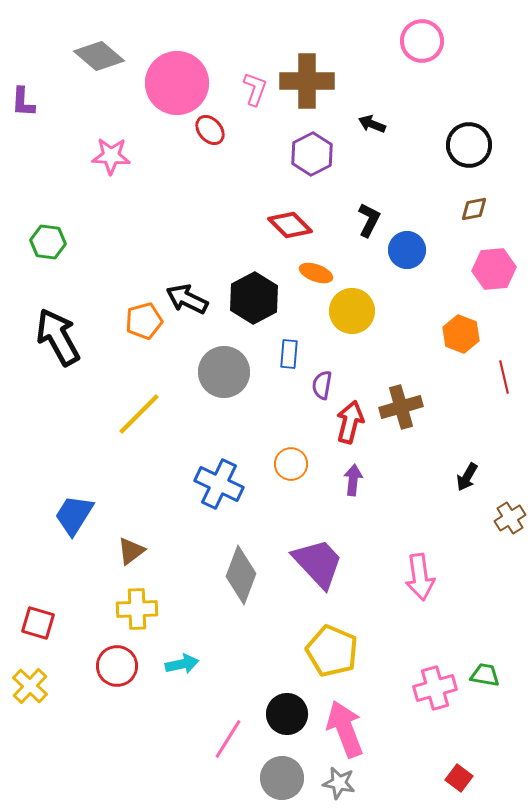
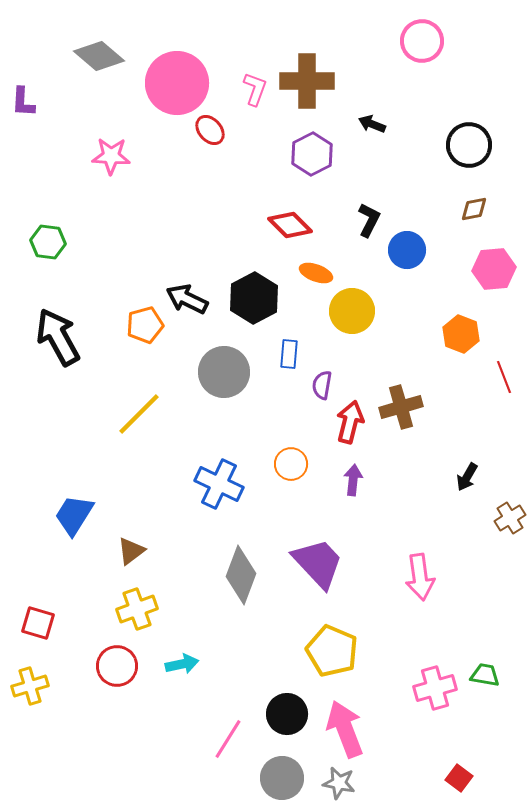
orange pentagon at (144, 321): moved 1 px right, 4 px down
red line at (504, 377): rotated 8 degrees counterclockwise
yellow cross at (137, 609): rotated 18 degrees counterclockwise
yellow cross at (30, 686): rotated 30 degrees clockwise
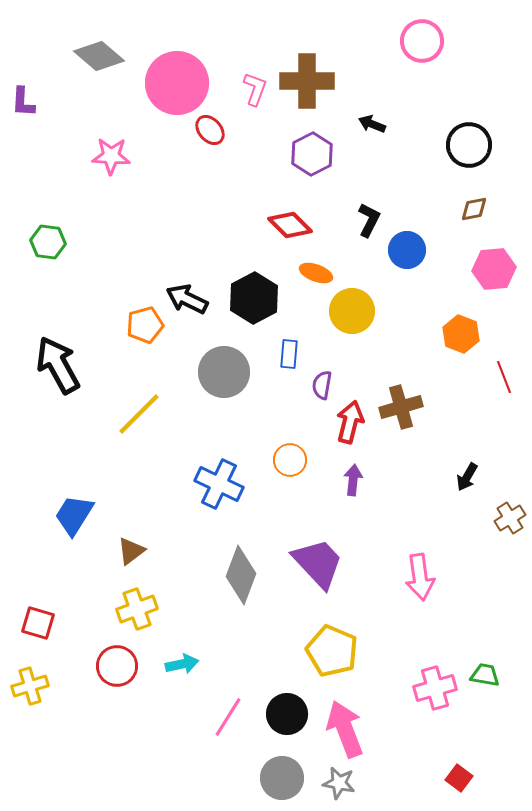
black arrow at (58, 337): moved 28 px down
orange circle at (291, 464): moved 1 px left, 4 px up
pink line at (228, 739): moved 22 px up
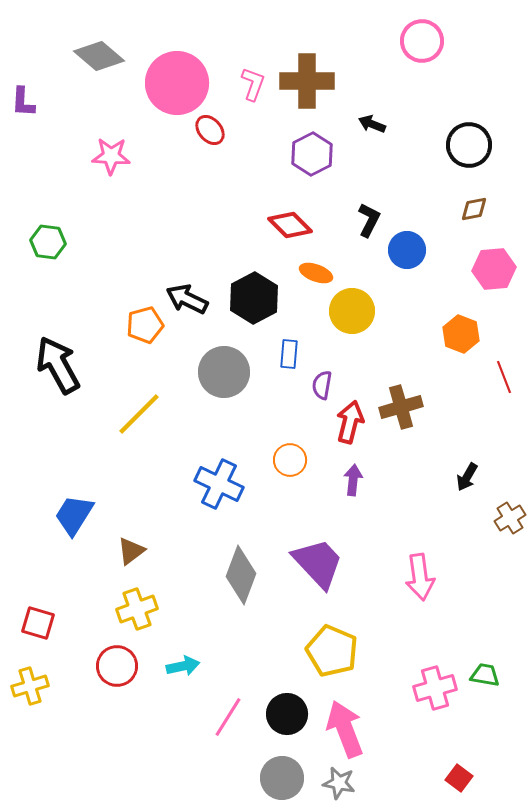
pink L-shape at (255, 89): moved 2 px left, 5 px up
cyan arrow at (182, 664): moved 1 px right, 2 px down
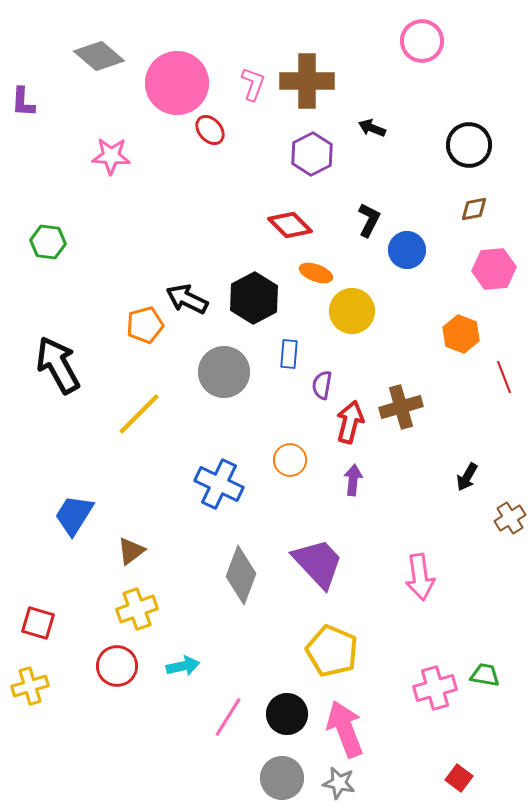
black arrow at (372, 124): moved 4 px down
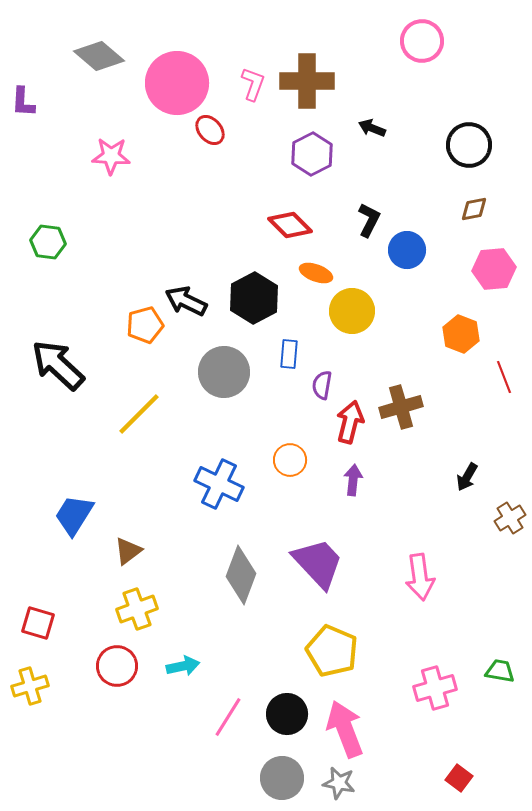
black arrow at (187, 299): moved 1 px left, 2 px down
black arrow at (58, 365): rotated 18 degrees counterclockwise
brown triangle at (131, 551): moved 3 px left
green trapezoid at (485, 675): moved 15 px right, 4 px up
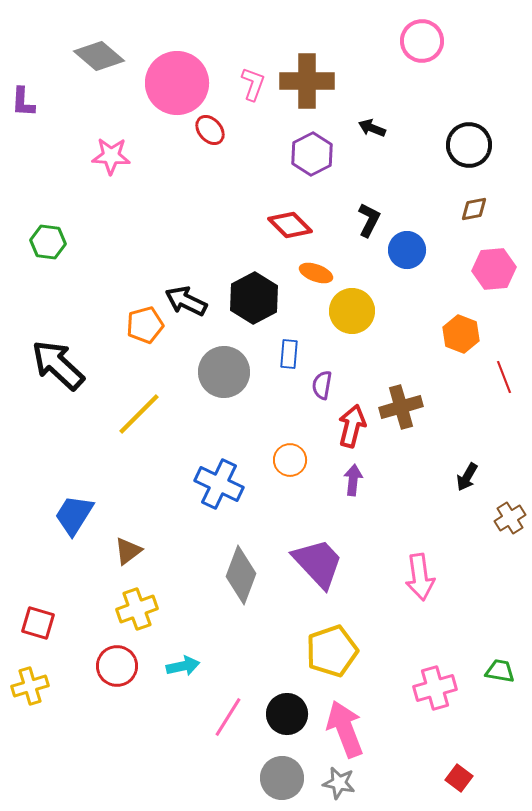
red arrow at (350, 422): moved 2 px right, 4 px down
yellow pentagon at (332, 651): rotated 30 degrees clockwise
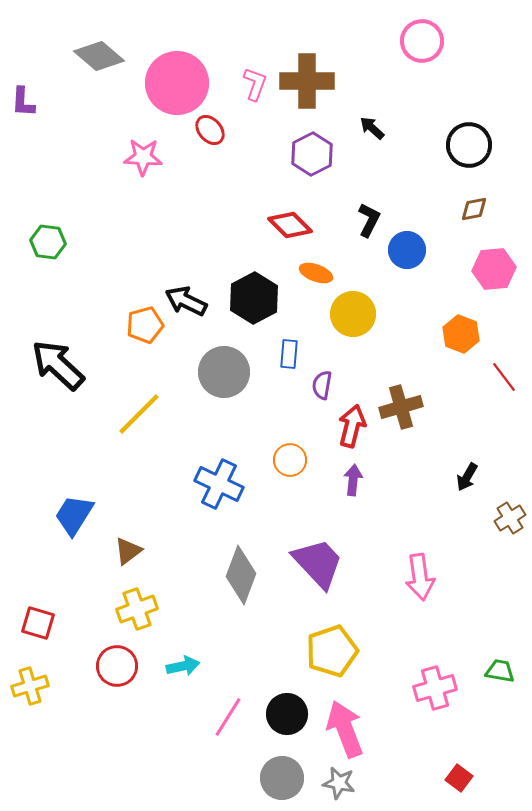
pink L-shape at (253, 84): moved 2 px right
black arrow at (372, 128): rotated 20 degrees clockwise
pink star at (111, 156): moved 32 px right, 1 px down
yellow circle at (352, 311): moved 1 px right, 3 px down
red line at (504, 377): rotated 16 degrees counterclockwise
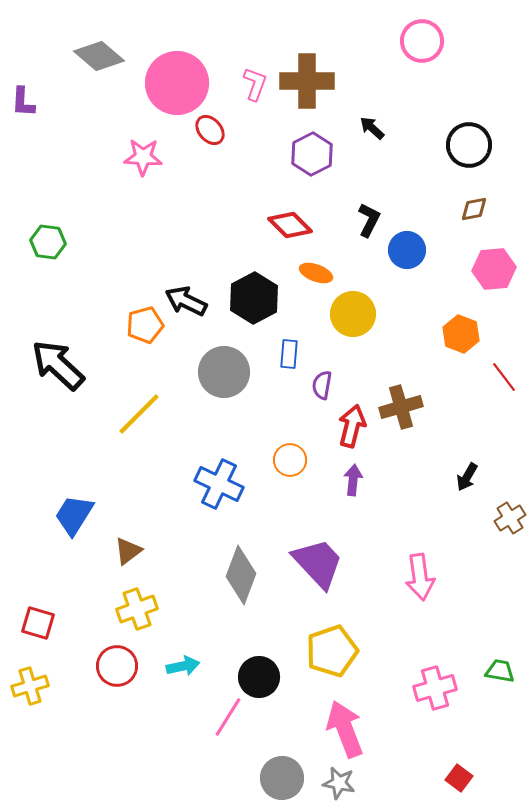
black circle at (287, 714): moved 28 px left, 37 px up
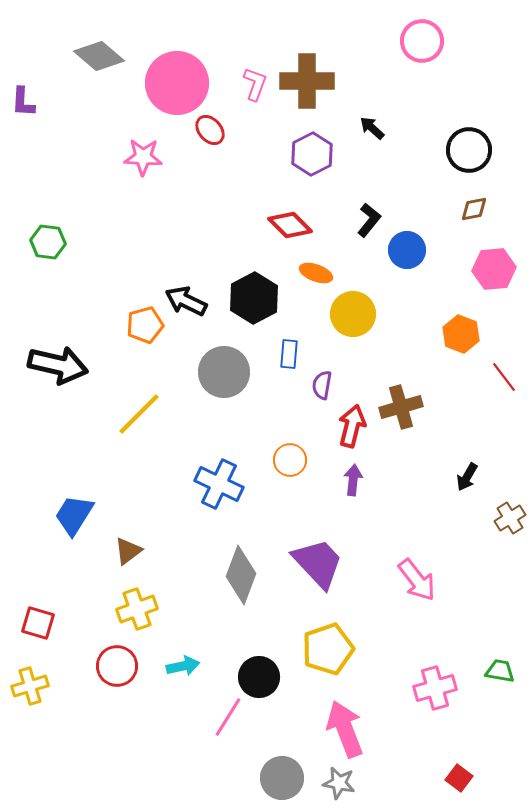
black circle at (469, 145): moved 5 px down
black L-shape at (369, 220): rotated 12 degrees clockwise
black arrow at (58, 365): rotated 150 degrees clockwise
pink arrow at (420, 577): moved 3 px left, 3 px down; rotated 30 degrees counterclockwise
yellow pentagon at (332, 651): moved 4 px left, 2 px up
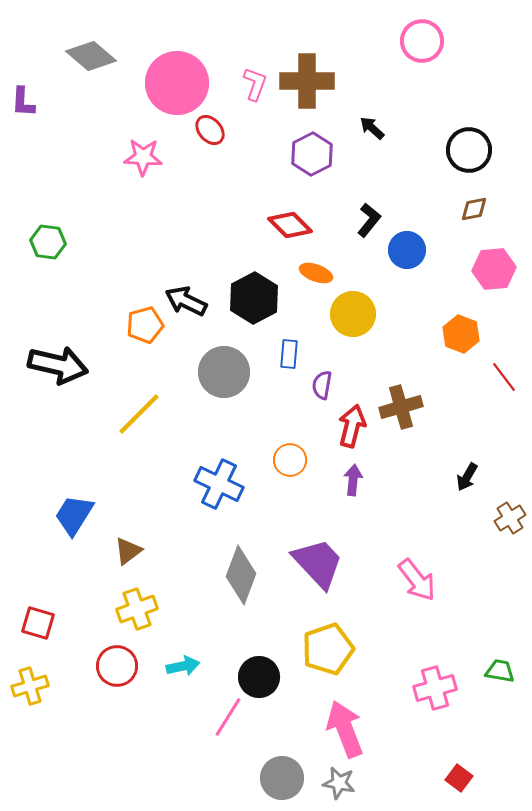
gray diamond at (99, 56): moved 8 px left
